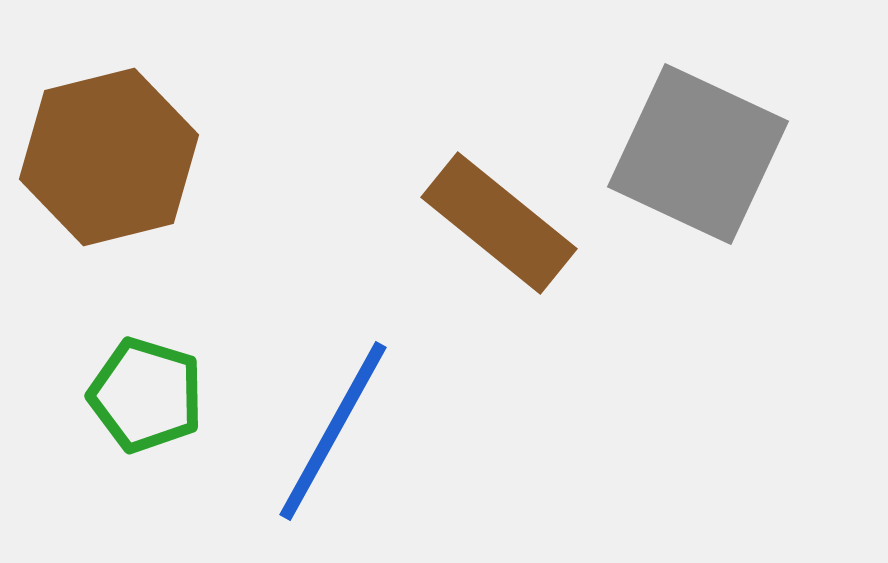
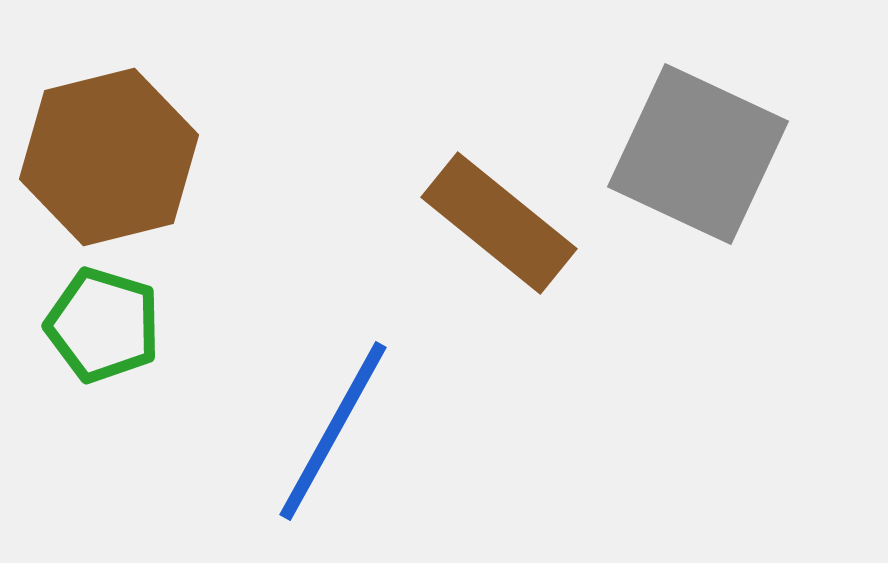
green pentagon: moved 43 px left, 70 px up
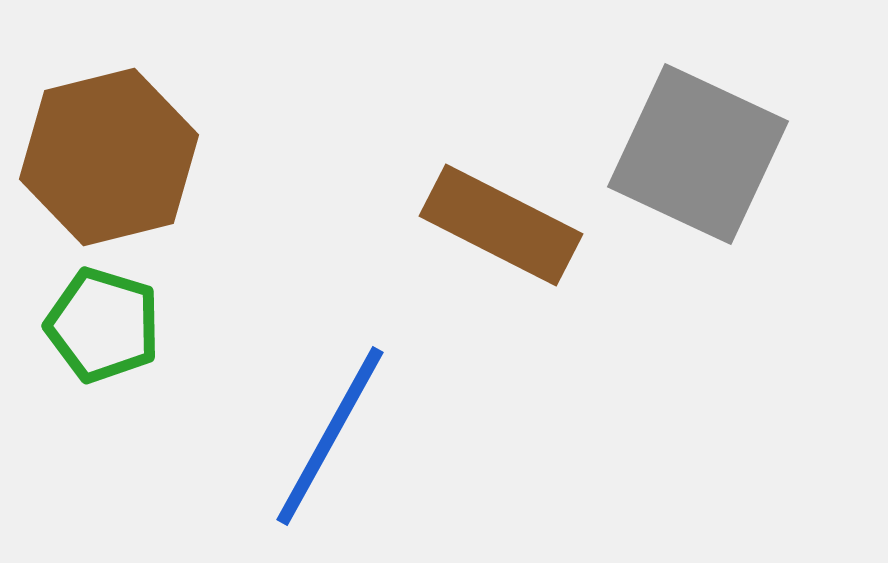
brown rectangle: moved 2 px right, 2 px down; rotated 12 degrees counterclockwise
blue line: moved 3 px left, 5 px down
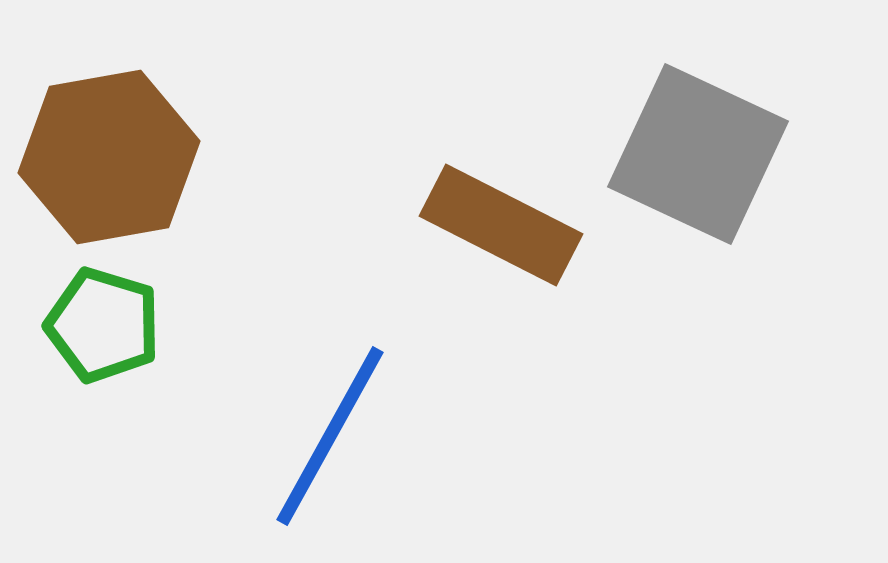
brown hexagon: rotated 4 degrees clockwise
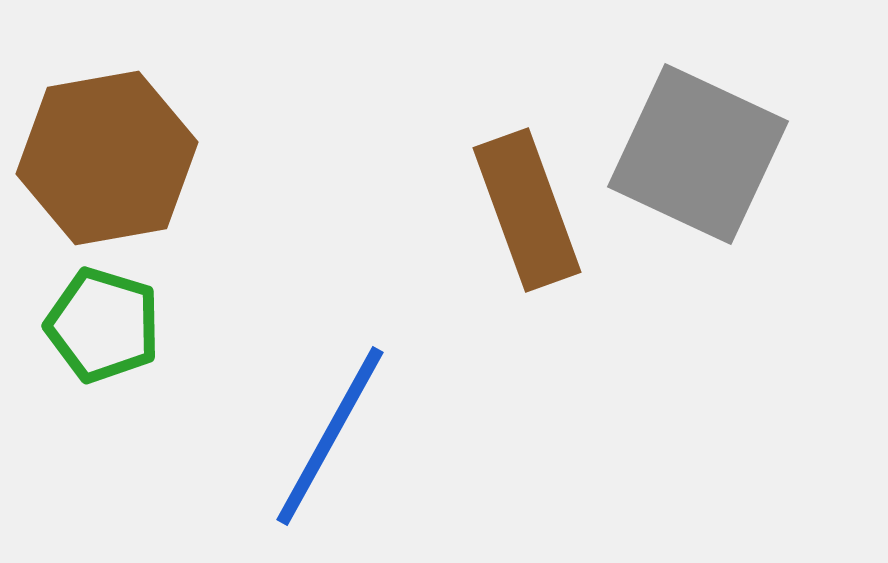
brown hexagon: moved 2 px left, 1 px down
brown rectangle: moved 26 px right, 15 px up; rotated 43 degrees clockwise
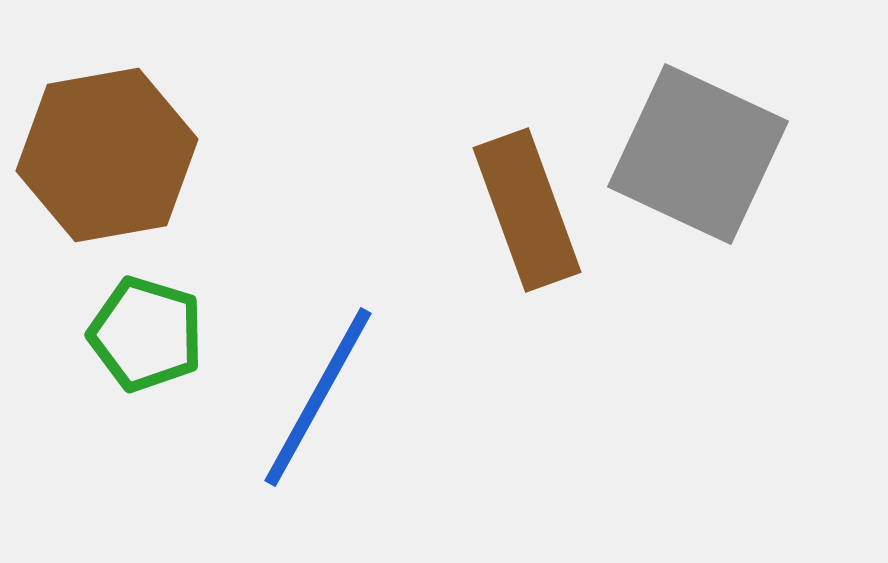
brown hexagon: moved 3 px up
green pentagon: moved 43 px right, 9 px down
blue line: moved 12 px left, 39 px up
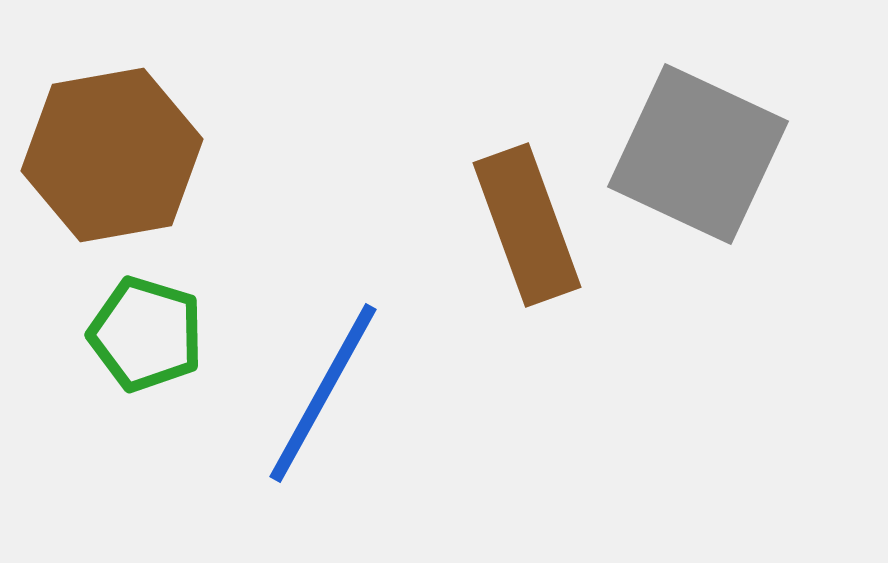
brown hexagon: moved 5 px right
brown rectangle: moved 15 px down
blue line: moved 5 px right, 4 px up
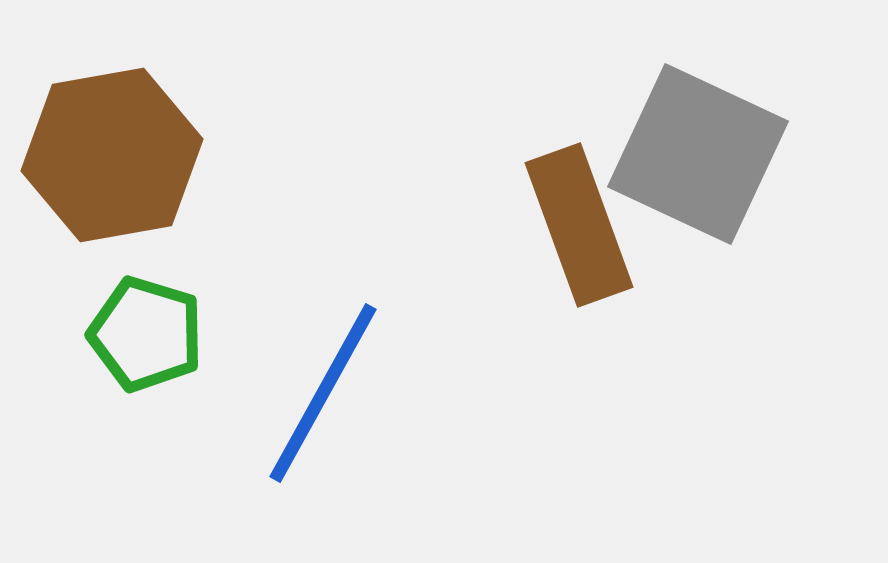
brown rectangle: moved 52 px right
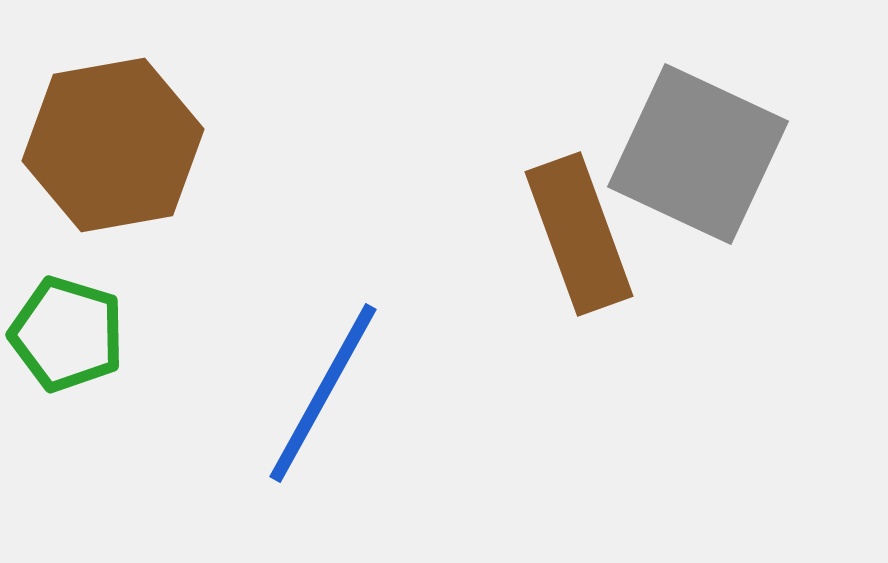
brown hexagon: moved 1 px right, 10 px up
brown rectangle: moved 9 px down
green pentagon: moved 79 px left
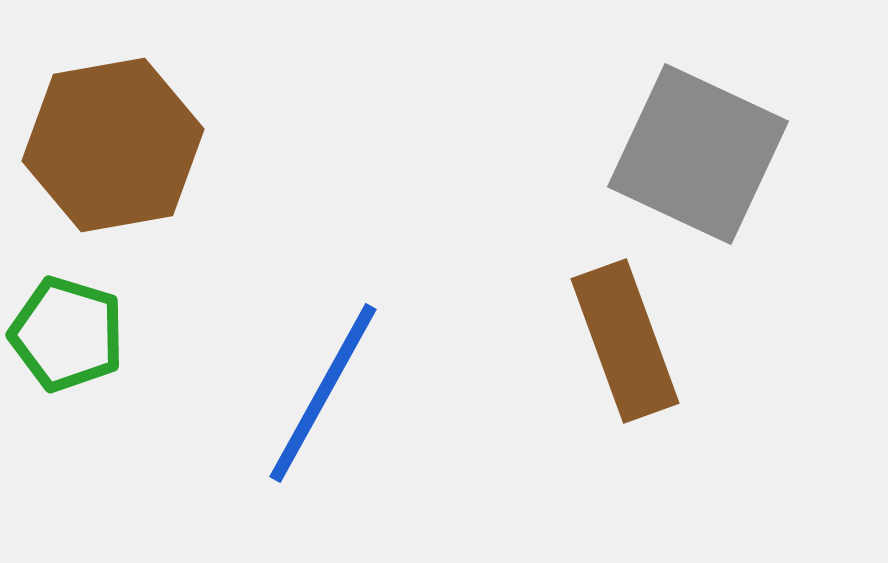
brown rectangle: moved 46 px right, 107 px down
